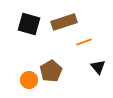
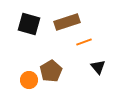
brown rectangle: moved 3 px right
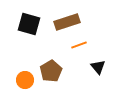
orange line: moved 5 px left, 3 px down
orange circle: moved 4 px left
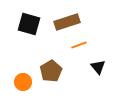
orange circle: moved 2 px left, 2 px down
